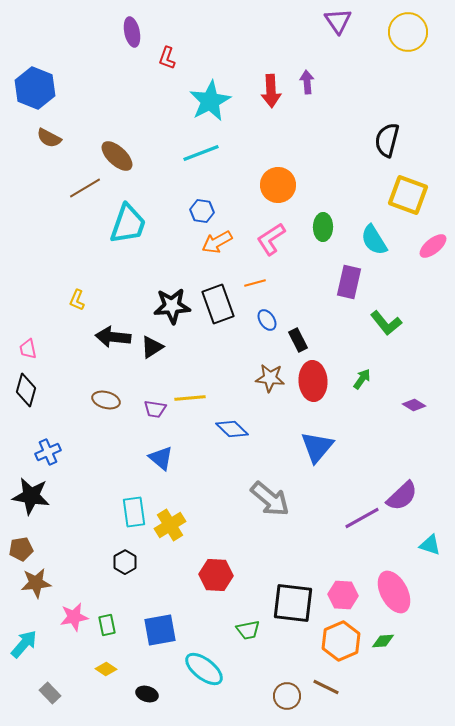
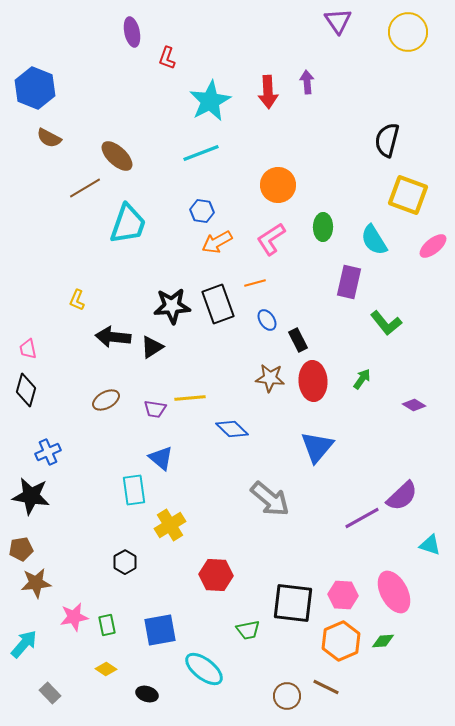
red arrow at (271, 91): moved 3 px left, 1 px down
brown ellipse at (106, 400): rotated 44 degrees counterclockwise
cyan rectangle at (134, 512): moved 22 px up
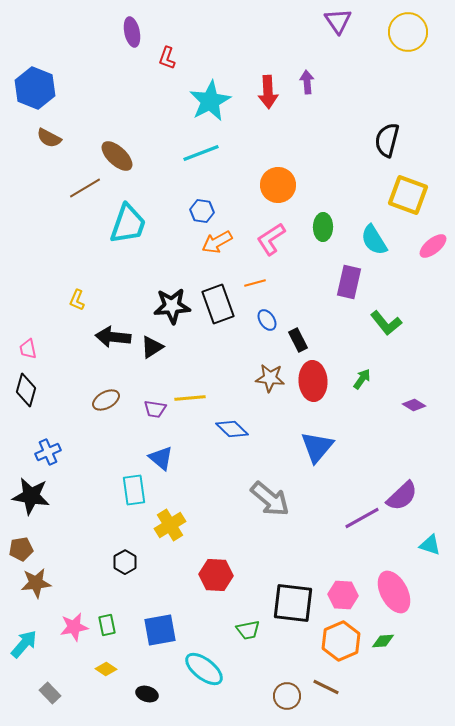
pink star at (74, 617): moved 10 px down
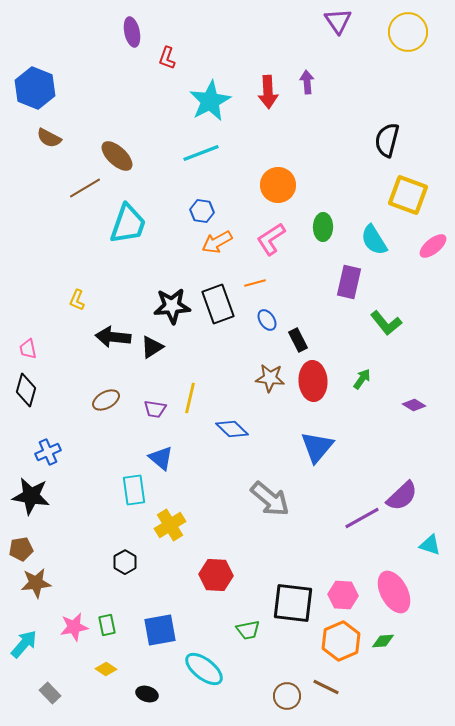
yellow line at (190, 398): rotated 72 degrees counterclockwise
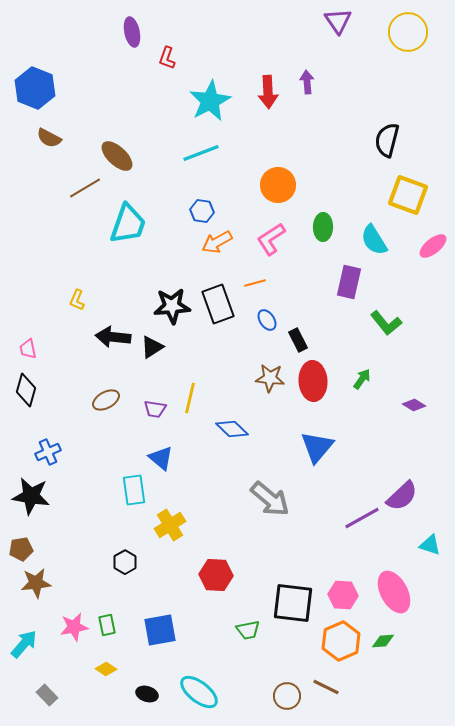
cyan ellipse at (204, 669): moved 5 px left, 23 px down
gray rectangle at (50, 693): moved 3 px left, 2 px down
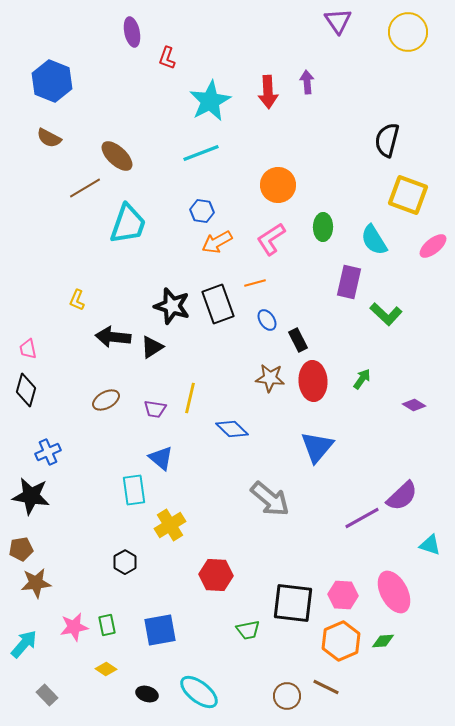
blue hexagon at (35, 88): moved 17 px right, 7 px up
black star at (172, 306): rotated 21 degrees clockwise
green L-shape at (386, 323): moved 9 px up; rotated 8 degrees counterclockwise
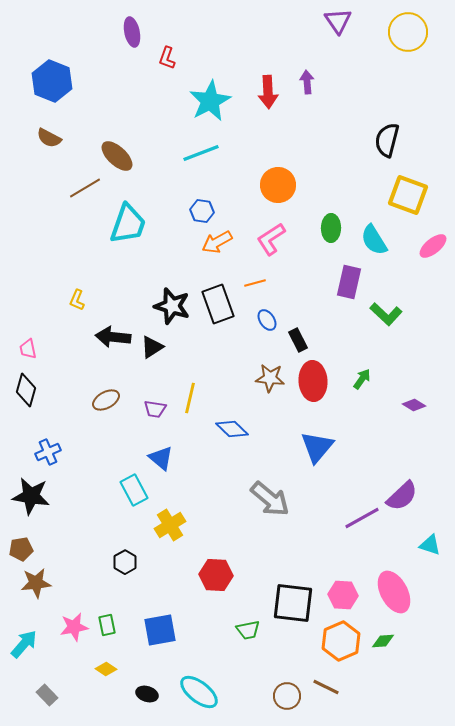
green ellipse at (323, 227): moved 8 px right, 1 px down
cyan rectangle at (134, 490): rotated 20 degrees counterclockwise
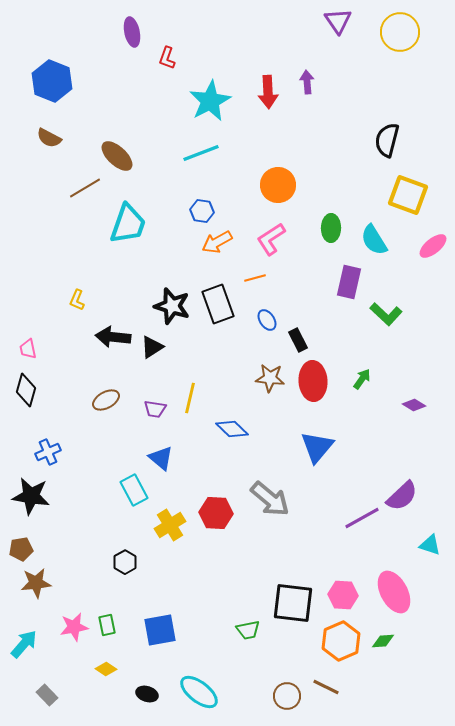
yellow circle at (408, 32): moved 8 px left
orange line at (255, 283): moved 5 px up
red hexagon at (216, 575): moved 62 px up
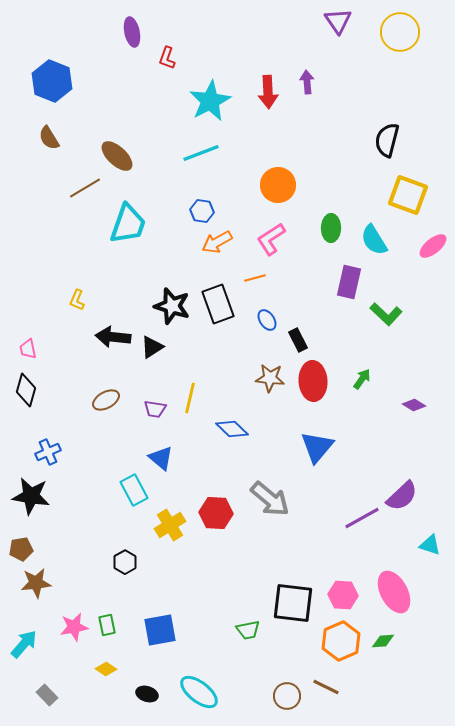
brown semicircle at (49, 138): rotated 30 degrees clockwise
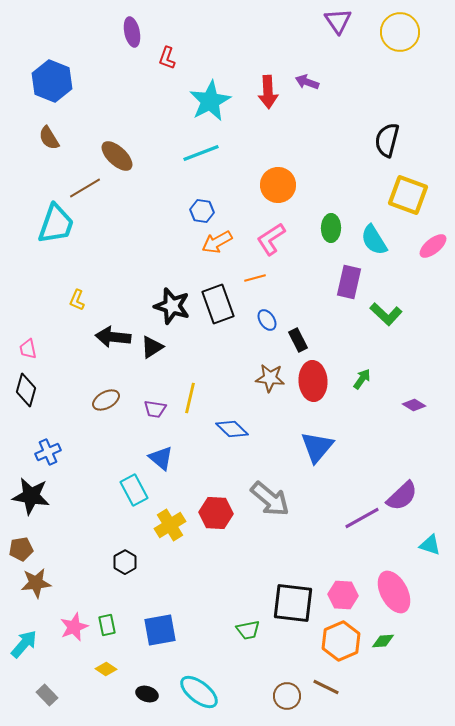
purple arrow at (307, 82): rotated 65 degrees counterclockwise
cyan trapezoid at (128, 224): moved 72 px left
pink star at (74, 627): rotated 12 degrees counterclockwise
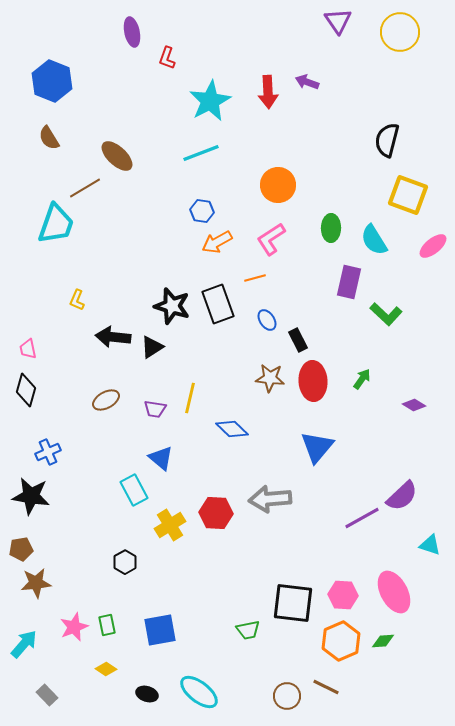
gray arrow at (270, 499): rotated 135 degrees clockwise
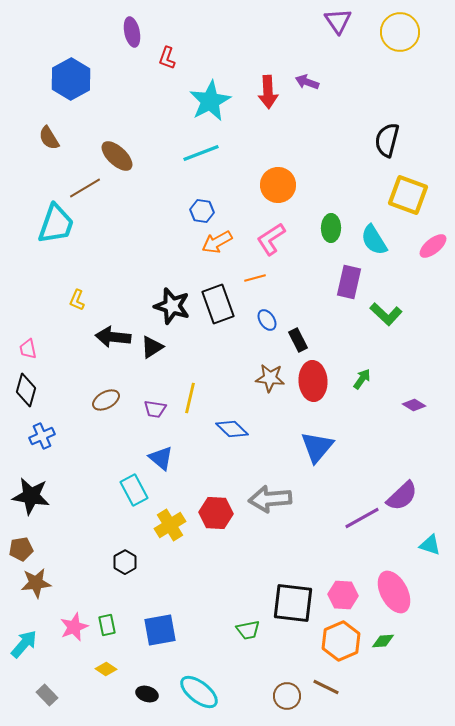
blue hexagon at (52, 81): moved 19 px right, 2 px up; rotated 9 degrees clockwise
blue cross at (48, 452): moved 6 px left, 16 px up
